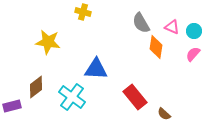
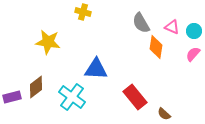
purple rectangle: moved 9 px up
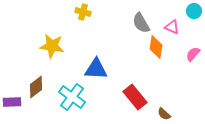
cyan circle: moved 20 px up
yellow star: moved 4 px right, 4 px down
purple rectangle: moved 5 px down; rotated 12 degrees clockwise
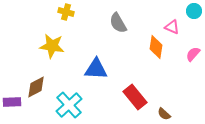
yellow cross: moved 17 px left
gray semicircle: moved 23 px left
brown diamond: rotated 10 degrees clockwise
cyan cross: moved 3 px left, 8 px down; rotated 12 degrees clockwise
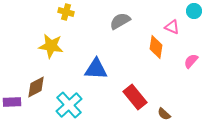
gray semicircle: moved 2 px right, 2 px up; rotated 90 degrees clockwise
yellow star: moved 1 px left
pink semicircle: moved 2 px left, 7 px down
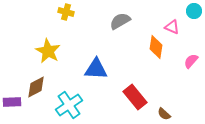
yellow star: moved 3 px left, 5 px down; rotated 20 degrees clockwise
cyan cross: rotated 8 degrees clockwise
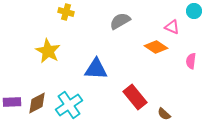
orange diamond: rotated 65 degrees counterclockwise
pink semicircle: rotated 35 degrees counterclockwise
brown diamond: moved 1 px right, 16 px down
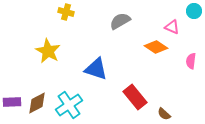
blue triangle: rotated 15 degrees clockwise
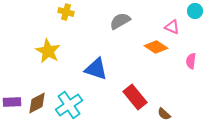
cyan circle: moved 1 px right
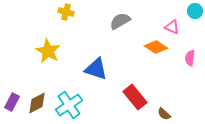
pink semicircle: moved 1 px left, 3 px up
purple rectangle: rotated 60 degrees counterclockwise
